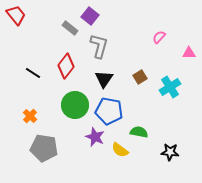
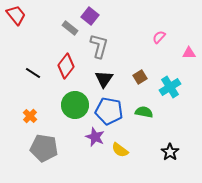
green semicircle: moved 5 px right, 20 px up
black star: rotated 30 degrees clockwise
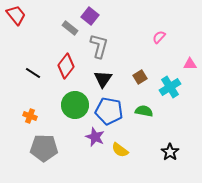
pink triangle: moved 1 px right, 11 px down
black triangle: moved 1 px left
green semicircle: moved 1 px up
orange cross: rotated 24 degrees counterclockwise
gray pentagon: rotated 8 degrees counterclockwise
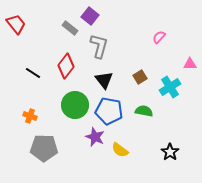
red trapezoid: moved 9 px down
black triangle: moved 1 px right, 1 px down; rotated 12 degrees counterclockwise
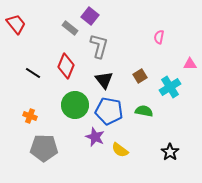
pink semicircle: rotated 32 degrees counterclockwise
red diamond: rotated 15 degrees counterclockwise
brown square: moved 1 px up
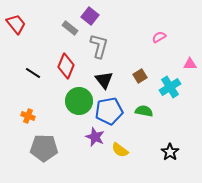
pink semicircle: rotated 48 degrees clockwise
green circle: moved 4 px right, 4 px up
blue pentagon: rotated 20 degrees counterclockwise
orange cross: moved 2 px left
